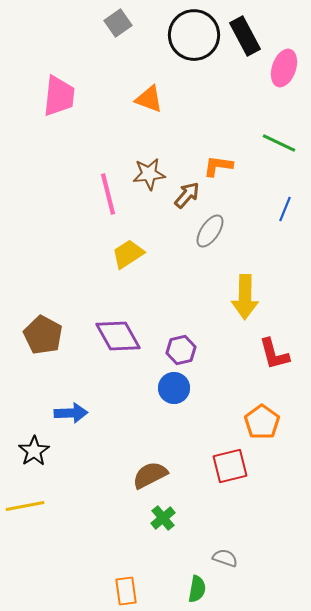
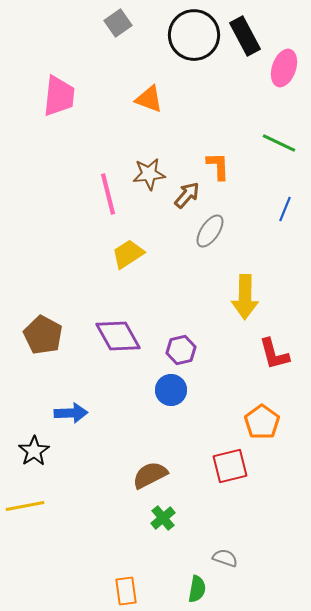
orange L-shape: rotated 80 degrees clockwise
blue circle: moved 3 px left, 2 px down
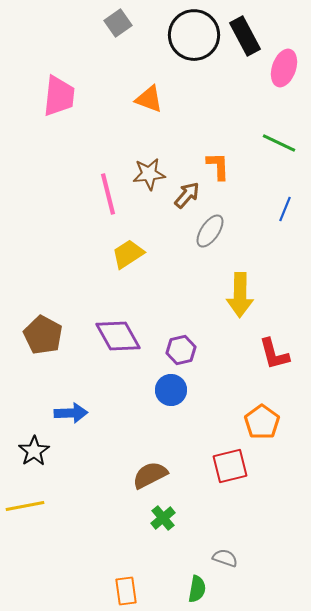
yellow arrow: moved 5 px left, 2 px up
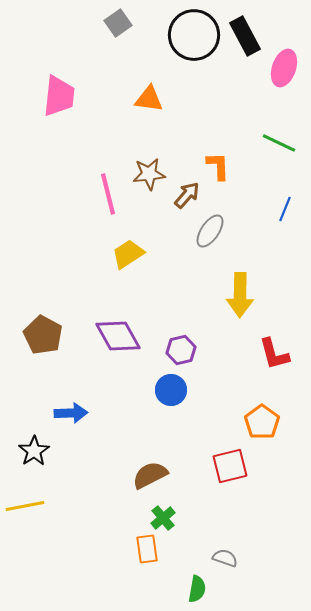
orange triangle: rotated 12 degrees counterclockwise
orange rectangle: moved 21 px right, 42 px up
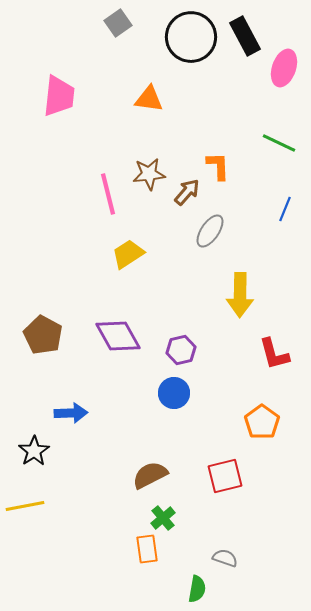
black circle: moved 3 px left, 2 px down
brown arrow: moved 3 px up
blue circle: moved 3 px right, 3 px down
red square: moved 5 px left, 10 px down
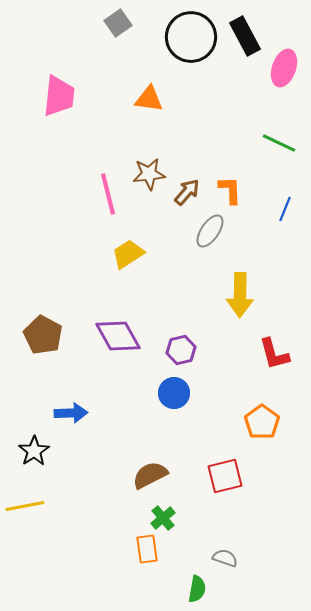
orange L-shape: moved 12 px right, 24 px down
